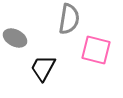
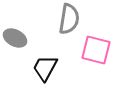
black trapezoid: moved 2 px right
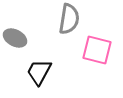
pink square: moved 1 px right
black trapezoid: moved 6 px left, 4 px down
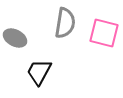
gray semicircle: moved 4 px left, 4 px down
pink square: moved 7 px right, 17 px up
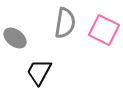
pink square: moved 3 px up; rotated 12 degrees clockwise
gray ellipse: rotated 10 degrees clockwise
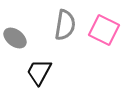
gray semicircle: moved 2 px down
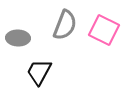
gray semicircle: rotated 12 degrees clockwise
gray ellipse: moved 3 px right; rotated 35 degrees counterclockwise
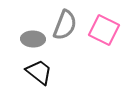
gray ellipse: moved 15 px right, 1 px down
black trapezoid: rotated 100 degrees clockwise
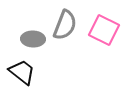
black trapezoid: moved 17 px left
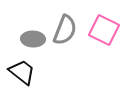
gray semicircle: moved 5 px down
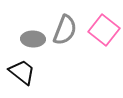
pink square: rotated 12 degrees clockwise
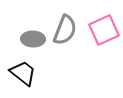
pink square: rotated 28 degrees clockwise
black trapezoid: moved 1 px right, 1 px down
